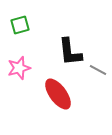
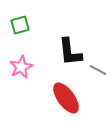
pink star: moved 2 px right, 1 px up; rotated 10 degrees counterclockwise
red ellipse: moved 8 px right, 4 px down
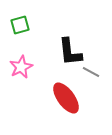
gray line: moved 7 px left, 2 px down
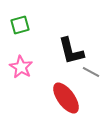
black L-shape: moved 1 px right, 1 px up; rotated 8 degrees counterclockwise
pink star: rotated 15 degrees counterclockwise
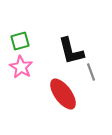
green square: moved 16 px down
gray line: rotated 42 degrees clockwise
red ellipse: moved 3 px left, 4 px up
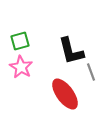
red ellipse: moved 2 px right
